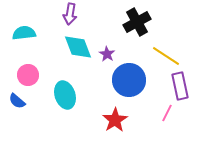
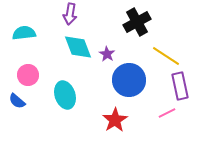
pink line: rotated 36 degrees clockwise
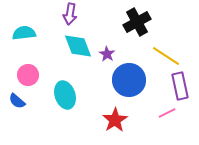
cyan diamond: moved 1 px up
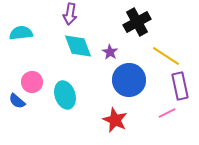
cyan semicircle: moved 3 px left
purple star: moved 3 px right, 2 px up
pink circle: moved 4 px right, 7 px down
red star: rotated 15 degrees counterclockwise
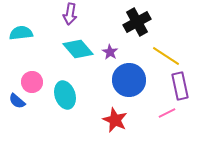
cyan diamond: moved 3 px down; rotated 20 degrees counterclockwise
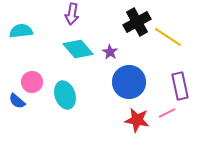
purple arrow: moved 2 px right
cyan semicircle: moved 2 px up
yellow line: moved 2 px right, 19 px up
blue circle: moved 2 px down
red star: moved 22 px right; rotated 15 degrees counterclockwise
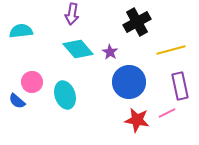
yellow line: moved 3 px right, 13 px down; rotated 48 degrees counterclockwise
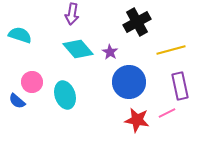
cyan semicircle: moved 1 px left, 4 px down; rotated 25 degrees clockwise
